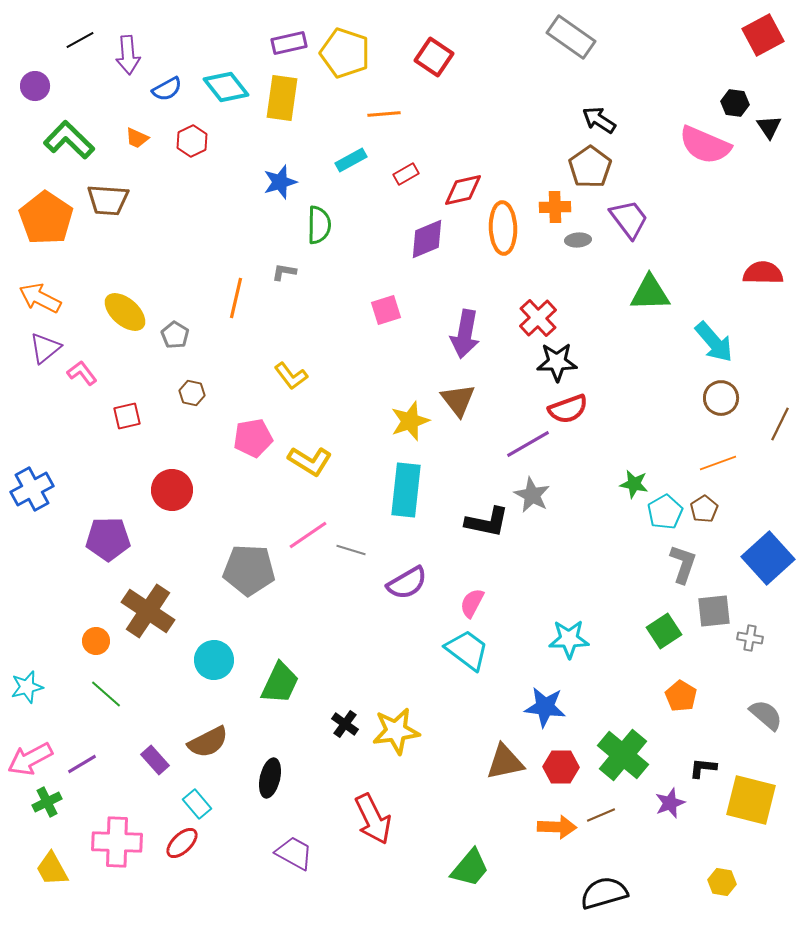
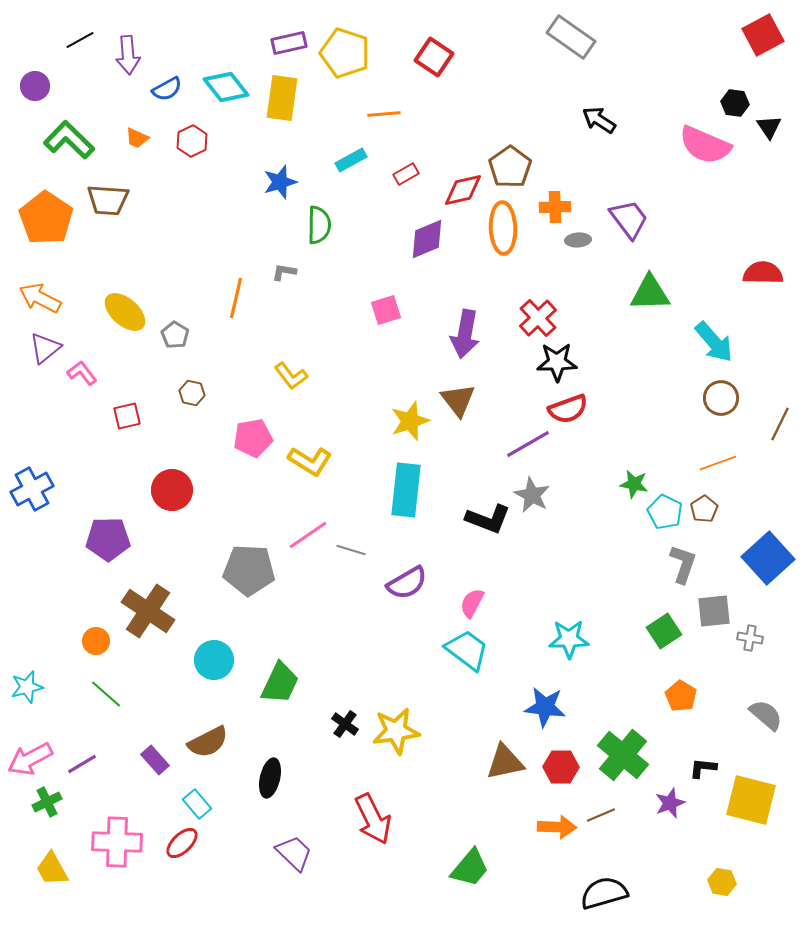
brown pentagon at (590, 167): moved 80 px left
cyan pentagon at (665, 512): rotated 16 degrees counterclockwise
black L-shape at (487, 522): moved 1 px right, 3 px up; rotated 9 degrees clockwise
purple trapezoid at (294, 853): rotated 15 degrees clockwise
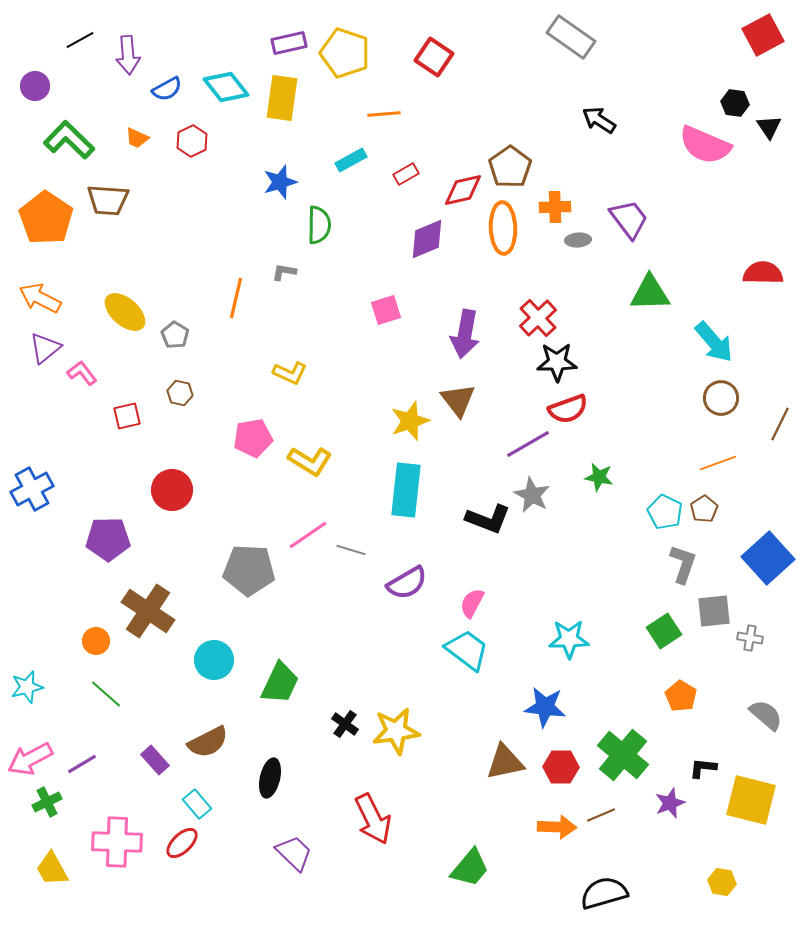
yellow L-shape at (291, 376): moved 1 px left, 3 px up; rotated 28 degrees counterclockwise
brown hexagon at (192, 393): moved 12 px left
green star at (634, 484): moved 35 px left, 7 px up
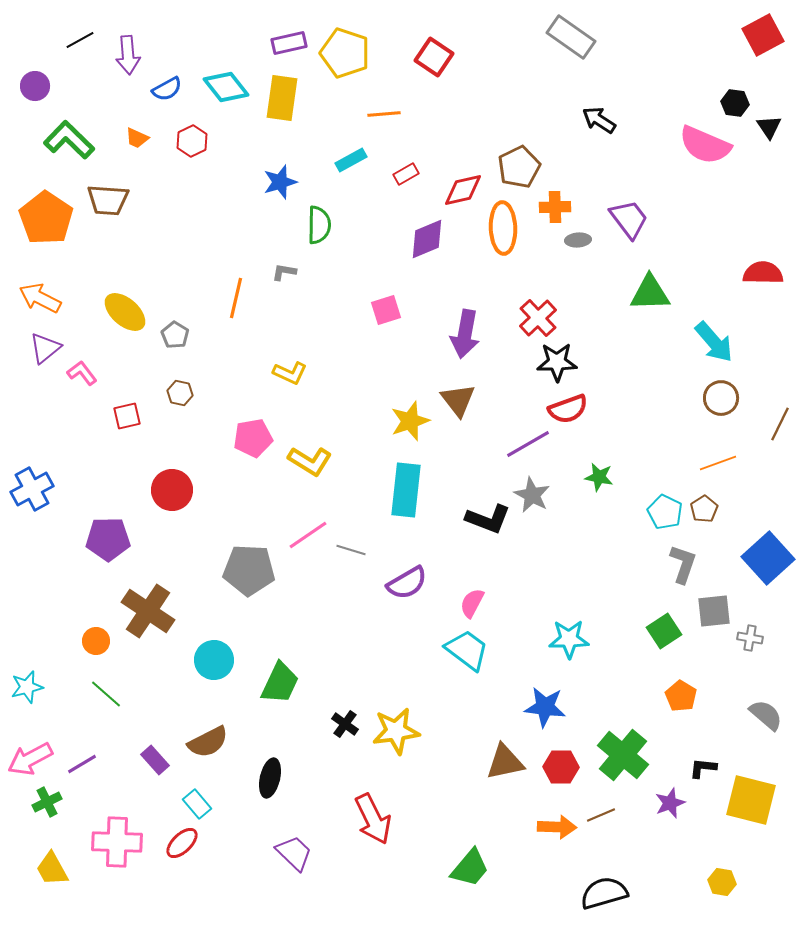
brown pentagon at (510, 167): moved 9 px right; rotated 9 degrees clockwise
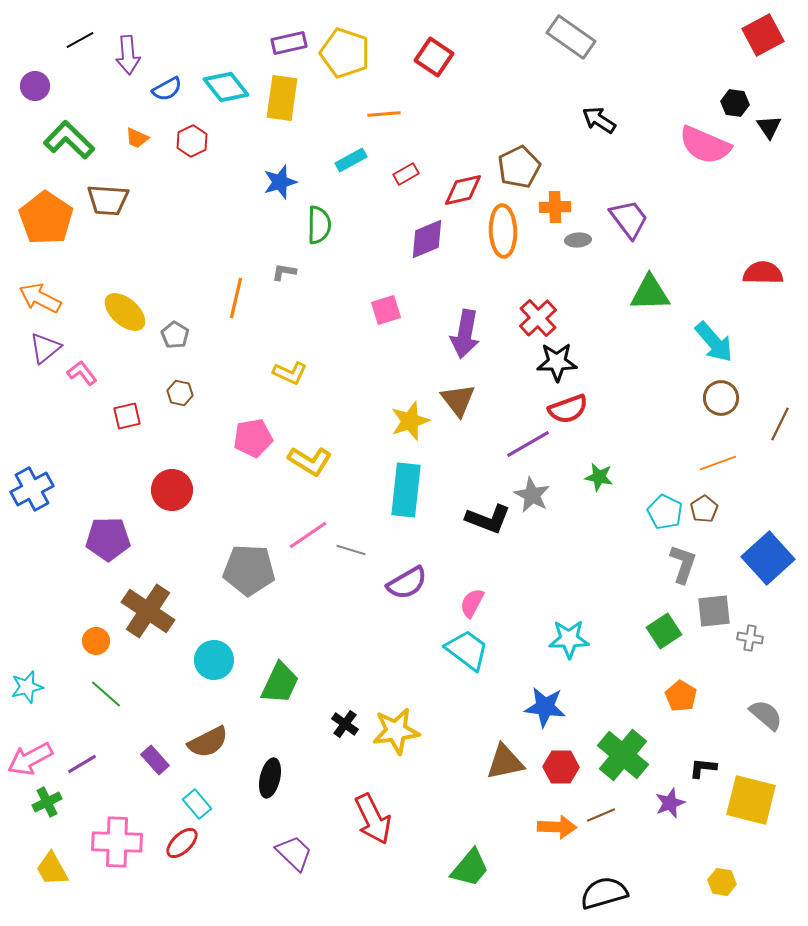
orange ellipse at (503, 228): moved 3 px down
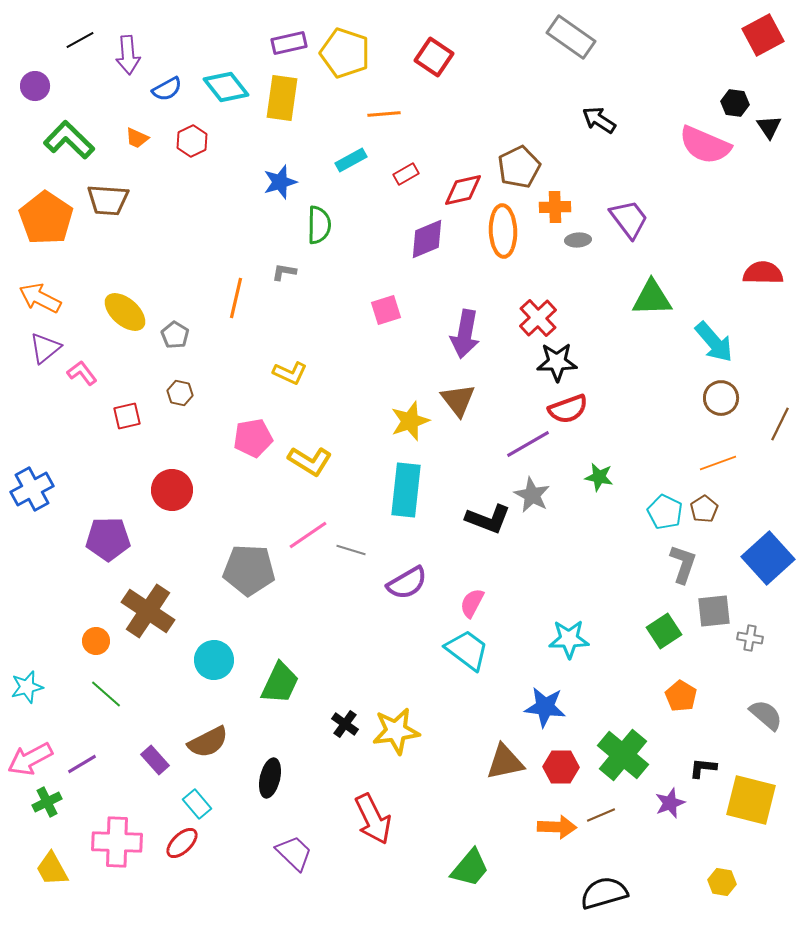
green triangle at (650, 293): moved 2 px right, 5 px down
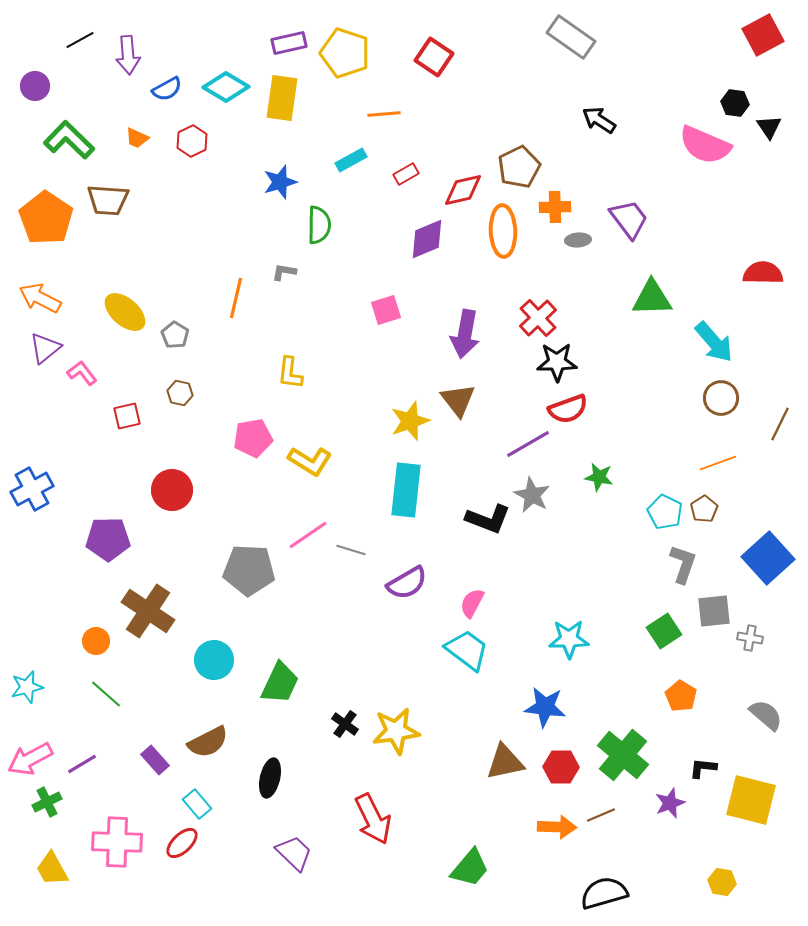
cyan diamond at (226, 87): rotated 21 degrees counterclockwise
yellow L-shape at (290, 373): rotated 72 degrees clockwise
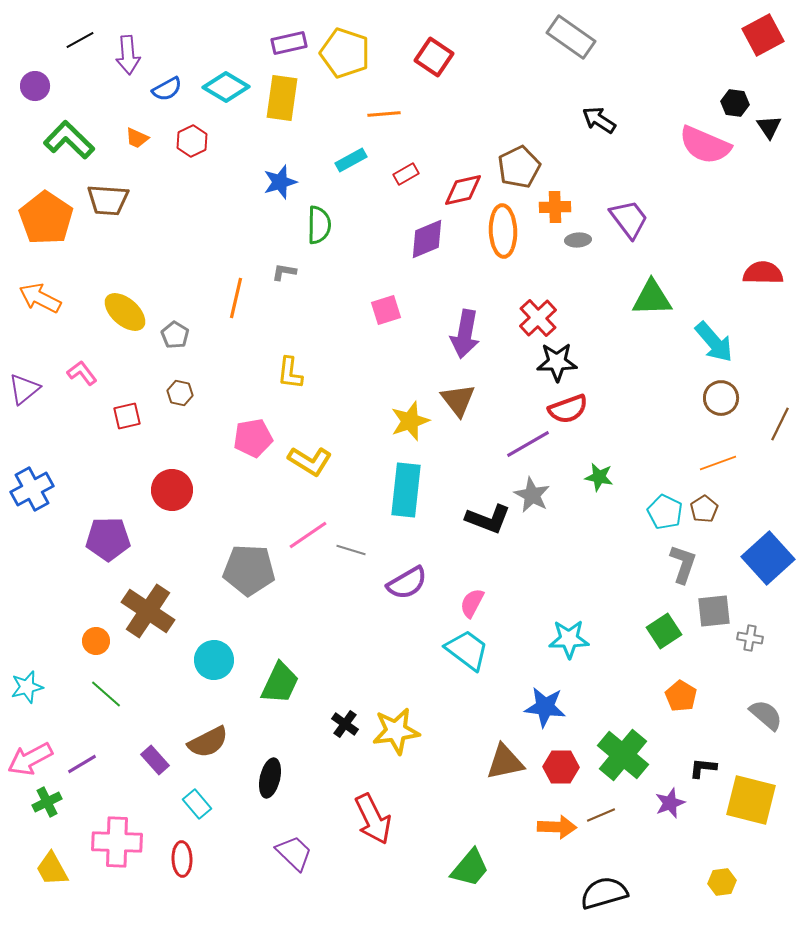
purple triangle at (45, 348): moved 21 px left, 41 px down
red ellipse at (182, 843): moved 16 px down; rotated 48 degrees counterclockwise
yellow hexagon at (722, 882): rotated 16 degrees counterclockwise
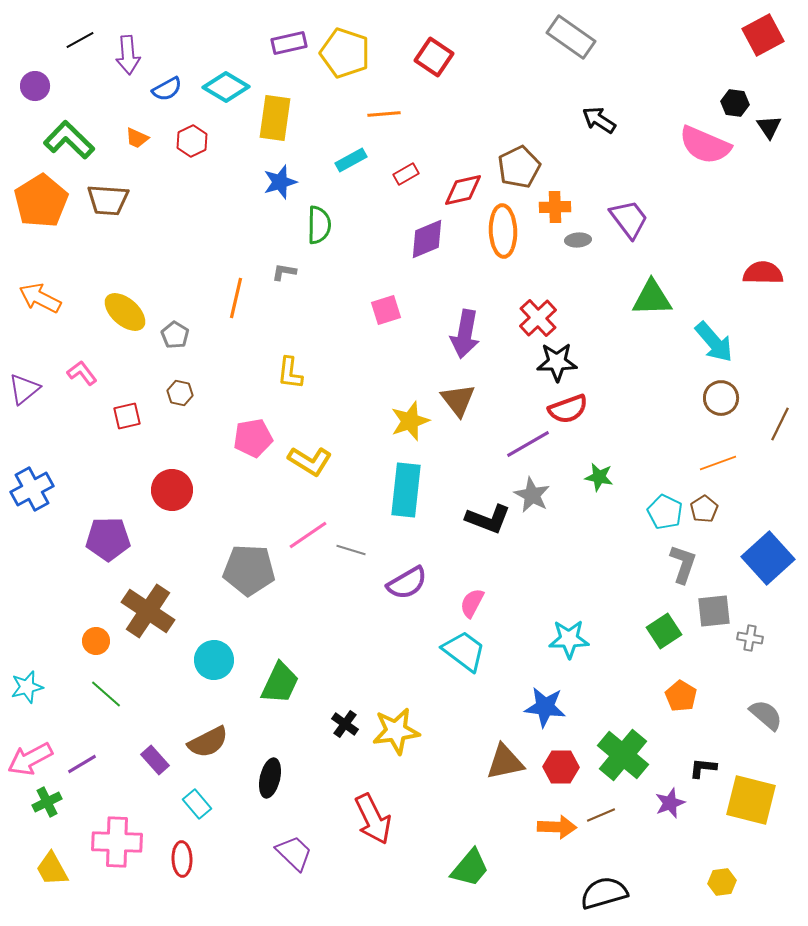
yellow rectangle at (282, 98): moved 7 px left, 20 px down
orange pentagon at (46, 218): moved 5 px left, 17 px up; rotated 6 degrees clockwise
cyan trapezoid at (467, 650): moved 3 px left, 1 px down
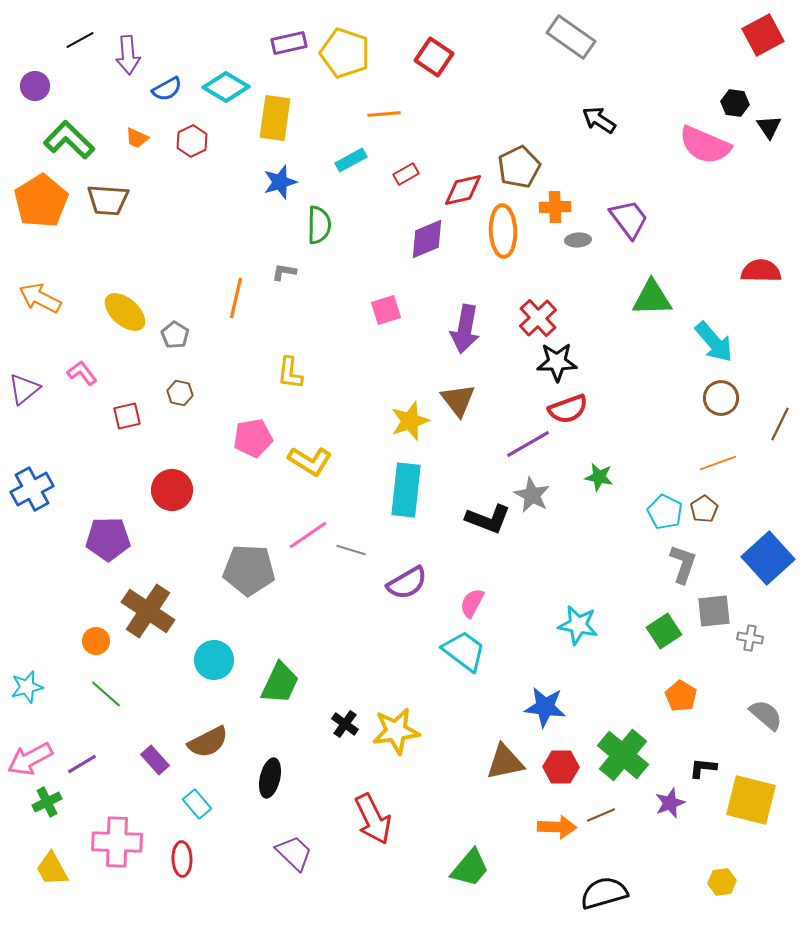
red semicircle at (763, 273): moved 2 px left, 2 px up
purple arrow at (465, 334): moved 5 px up
cyan star at (569, 639): moved 9 px right, 14 px up; rotated 12 degrees clockwise
